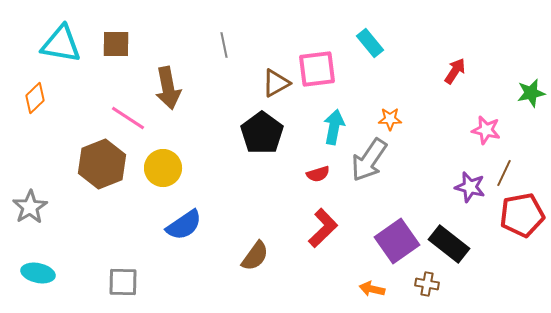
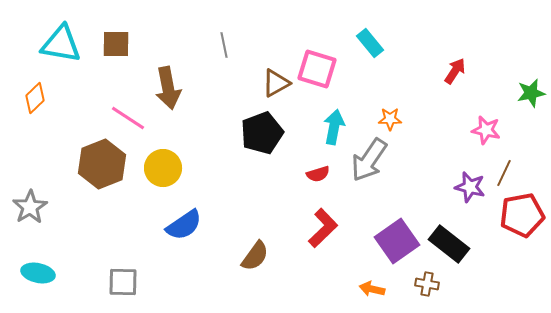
pink square: rotated 24 degrees clockwise
black pentagon: rotated 15 degrees clockwise
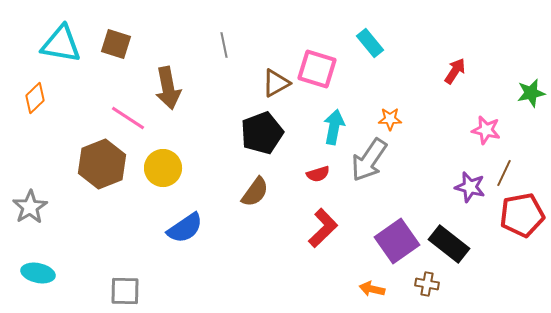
brown square: rotated 16 degrees clockwise
blue semicircle: moved 1 px right, 3 px down
brown semicircle: moved 64 px up
gray square: moved 2 px right, 9 px down
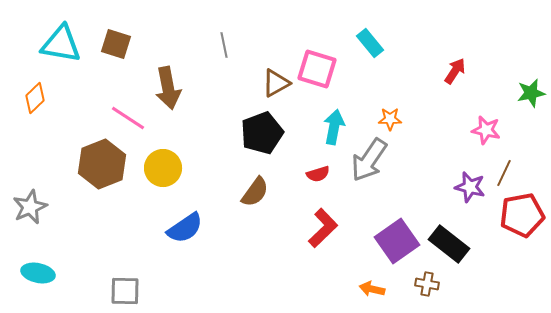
gray star: rotated 8 degrees clockwise
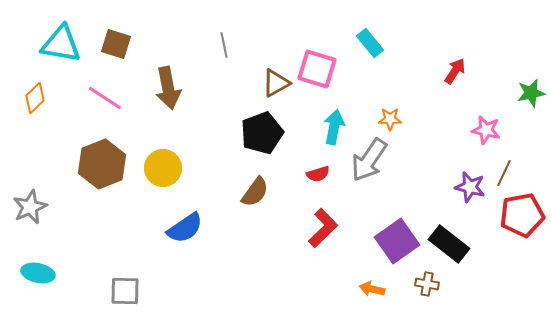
pink line: moved 23 px left, 20 px up
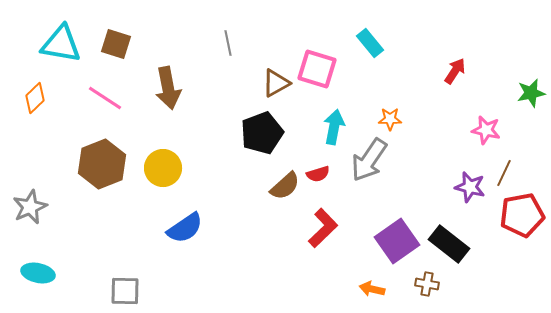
gray line: moved 4 px right, 2 px up
brown semicircle: moved 30 px right, 6 px up; rotated 12 degrees clockwise
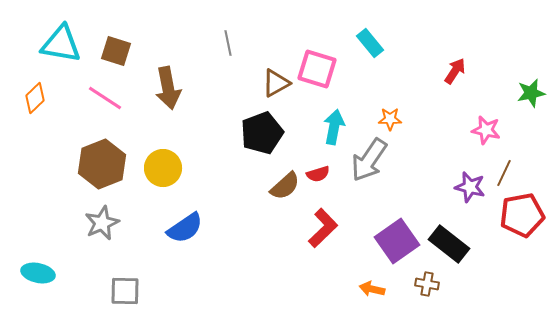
brown square: moved 7 px down
gray star: moved 72 px right, 16 px down
